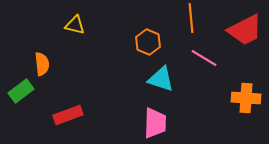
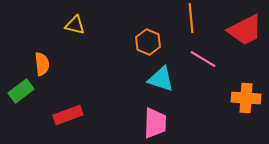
pink line: moved 1 px left, 1 px down
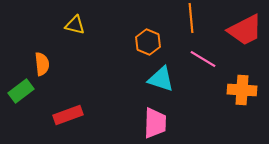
orange cross: moved 4 px left, 8 px up
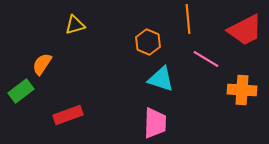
orange line: moved 3 px left, 1 px down
yellow triangle: rotated 30 degrees counterclockwise
pink line: moved 3 px right
orange semicircle: rotated 140 degrees counterclockwise
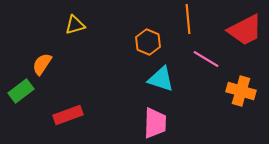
orange cross: moved 1 px left, 1 px down; rotated 12 degrees clockwise
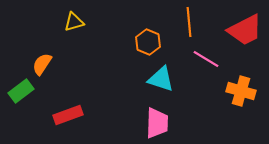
orange line: moved 1 px right, 3 px down
yellow triangle: moved 1 px left, 3 px up
pink trapezoid: moved 2 px right
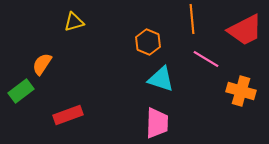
orange line: moved 3 px right, 3 px up
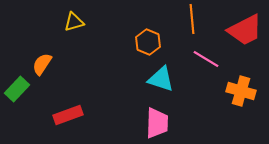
green rectangle: moved 4 px left, 2 px up; rotated 10 degrees counterclockwise
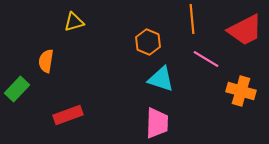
orange semicircle: moved 4 px right, 3 px up; rotated 25 degrees counterclockwise
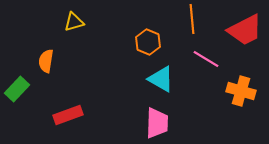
cyan triangle: rotated 12 degrees clockwise
